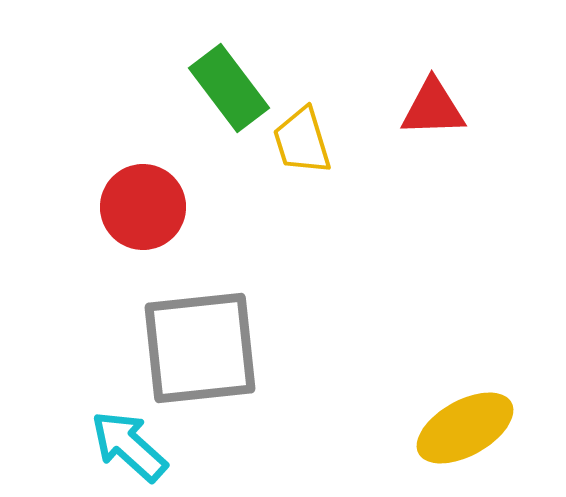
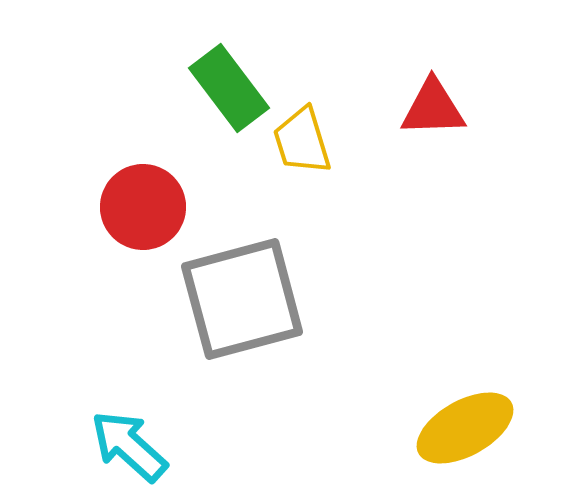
gray square: moved 42 px right, 49 px up; rotated 9 degrees counterclockwise
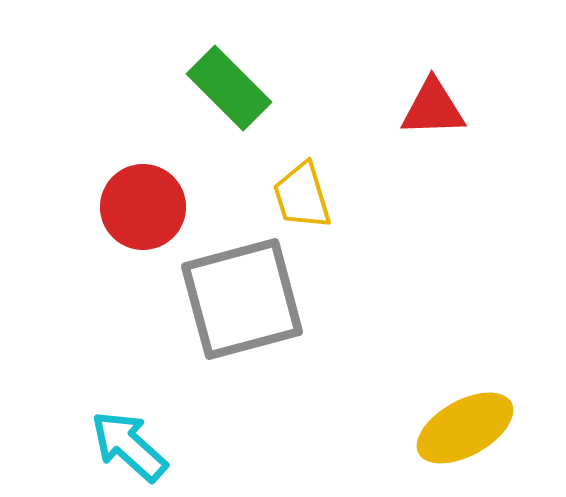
green rectangle: rotated 8 degrees counterclockwise
yellow trapezoid: moved 55 px down
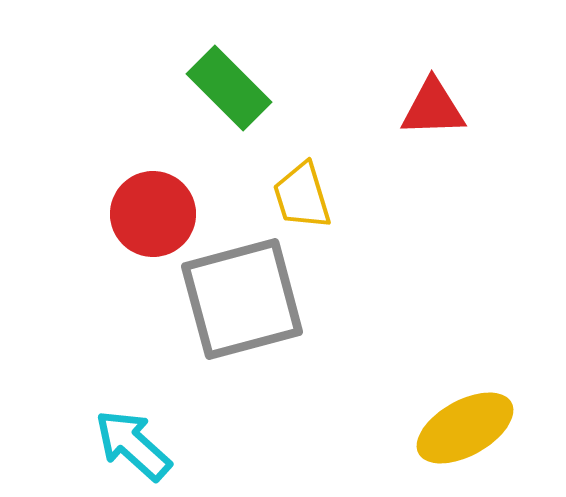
red circle: moved 10 px right, 7 px down
cyan arrow: moved 4 px right, 1 px up
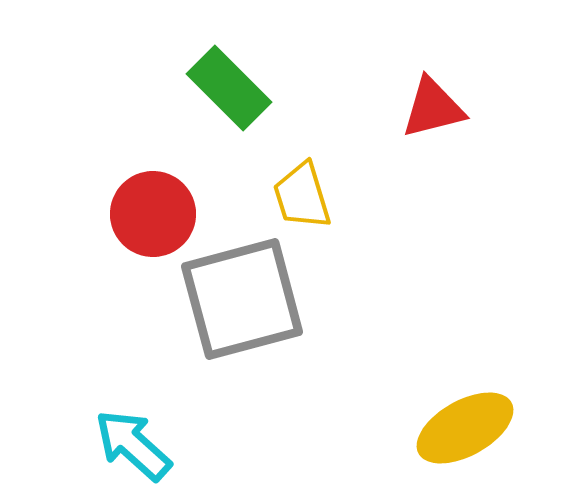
red triangle: rotated 12 degrees counterclockwise
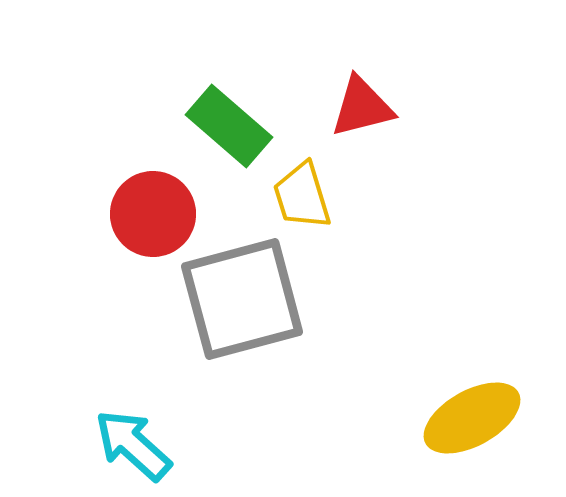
green rectangle: moved 38 px down; rotated 4 degrees counterclockwise
red triangle: moved 71 px left, 1 px up
yellow ellipse: moved 7 px right, 10 px up
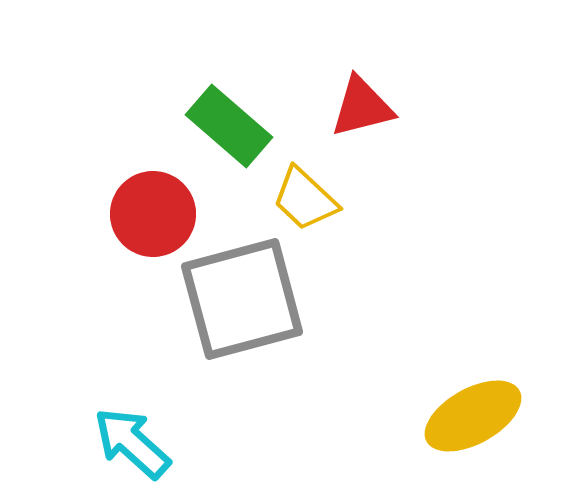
yellow trapezoid: moved 3 px right, 3 px down; rotated 30 degrees counterclockwise
yellow ellipse: moved 1 px right, 2 px up
cyan arrow: moved 1 px left, 2 px up
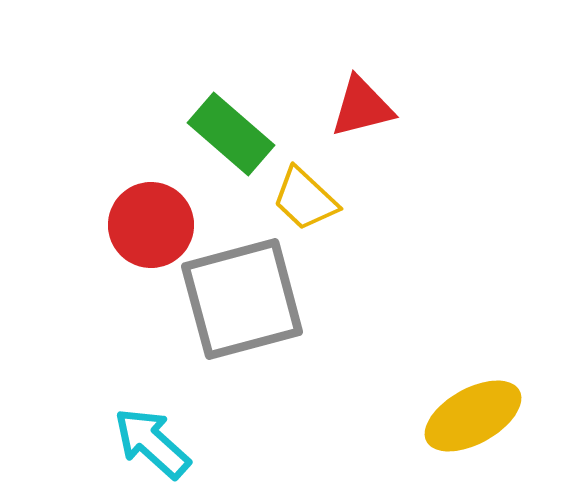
green rectangle: moved 2 px right, 8 px down
red circle: moved 2 px left, 11 px down
cyan arrow: moved 20 px right
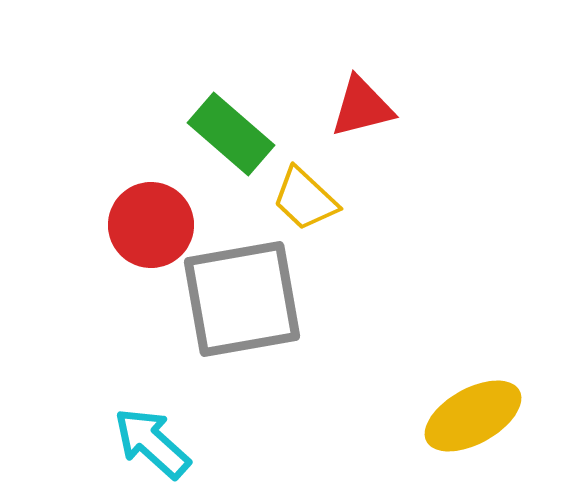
gray square: rotated 5 degrees clockwise
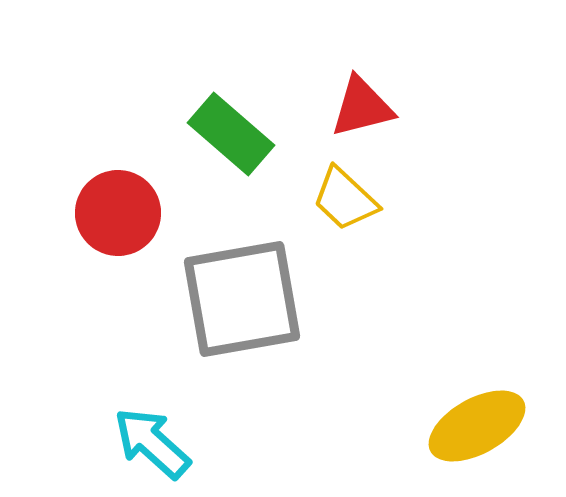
yellow trapezoid: moved 40 px right
red circle: moved 33 px left, 12 px up
yellow ellipse: moved 4 px right, 10 px down
